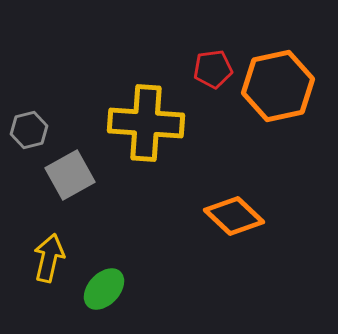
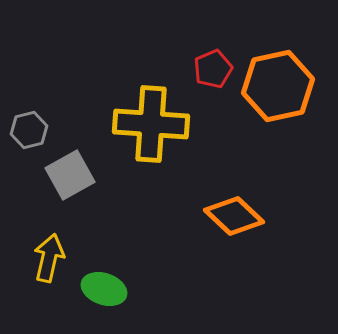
red pentagon: rotated 15 degrees counterclockwise
yellow cross: moved 5 px right, 1 px down
green ellipse: rotated 66 degrees clockwise
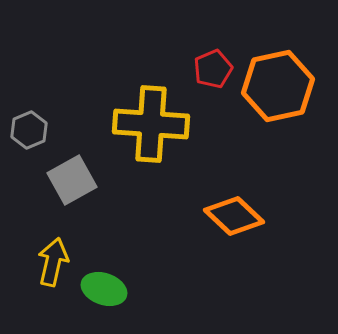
gray hexagon: rotated 9 degrees counterclockwise
gray square: moved 2 px right, 5 px down
yellow arrow: moved 4 px right, 4 px down
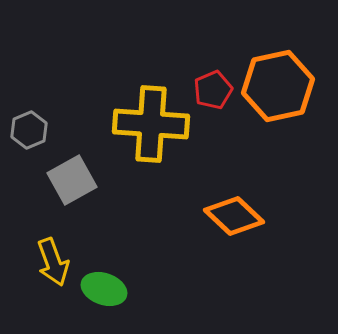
red pentagon: moved 21 px down
yellow arrow: rotated 147 degrees clockwise
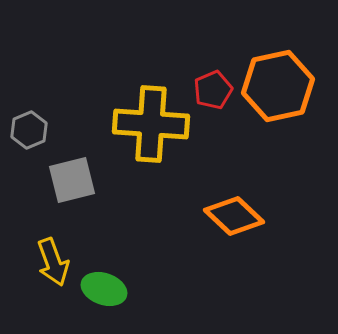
gray square: rotated 15 degrees clockwise
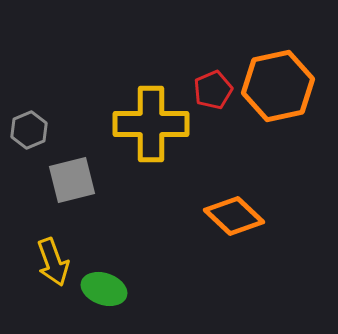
yellow cross: rotated 4 degrees counterclockwise
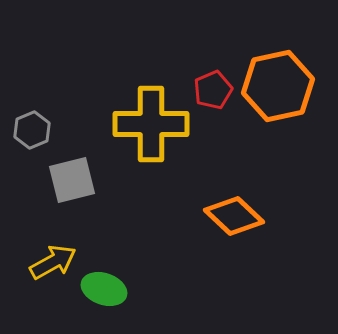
gray hexagon: moved 3 px right
yellow arrow: rotated 99 degrees counterclockwise
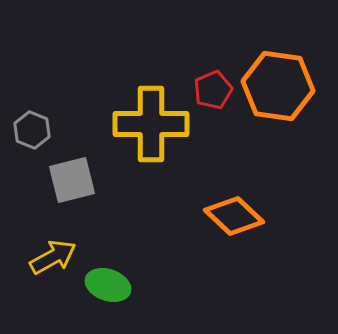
orange hexagon: rotated 20 degrees clockwise
gray hexagon: rotated 15 degrees counterclockwise
yellow arrow: moved 5 px up
green ellipse: moved 4 px right, 4 px up
